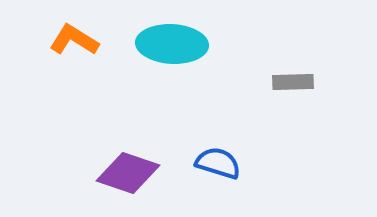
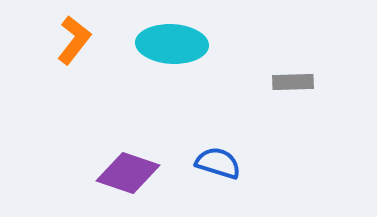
orange L-shape: rotated 96 degrees clockwise
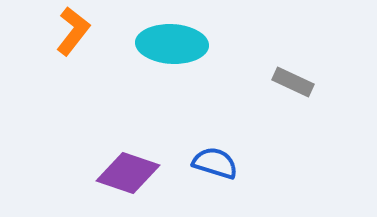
orange L-shape: moved 1 px left, 9 px up
gray rectangle: rotated 27 degrees clockwise
blue semicircle: moved 3 px left
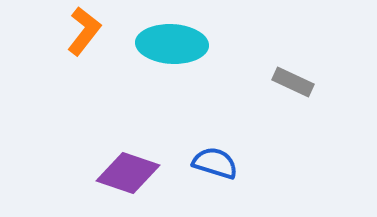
orange L-shape: moved 11 px right
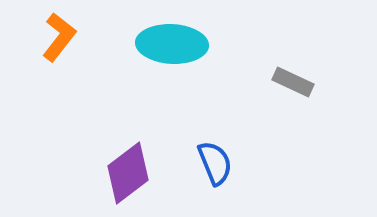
orange L-shape: moved 25 px left, 6 px down
blue semicircle: rotated 51 degrees clockwise
purple diamond: rotated 56 degrees counterclockwise
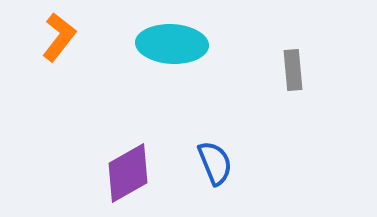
gray rectangle: moved 12 px up; rotated 60 degrees clockwise
purple diamond: rotated 8 degrees clockwise
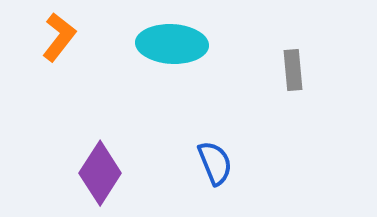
purple diamond: moved 28 px left; rotated 28 degrees counterclockwise
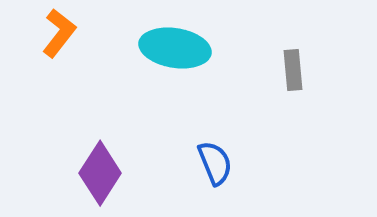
orange L-shape: moved 4 px up
cyan ellipse: moved 3 px right, 4 px down; rotated 6 degrees clockwise
